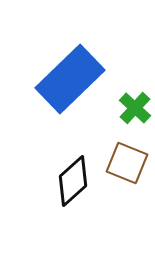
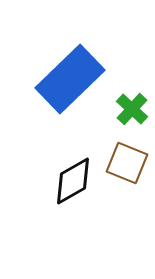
green cross: moved 3 px left, 1 px down
black diamond: rotated 12 degrees clockwise
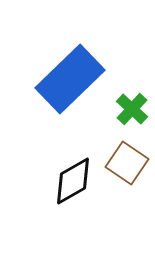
brown square: rotated 12 degrees clockwise
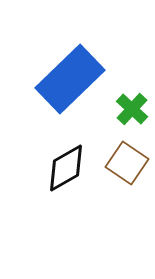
black diamond: moved 7 px left, 13 px up
